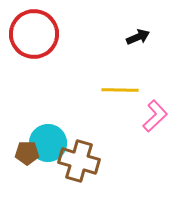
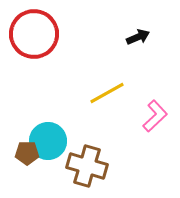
yellow line: moved 13 px left, 3 px down; rotated 30 degrees counterclockwise
cyan circle: moved 2 px up
brown cross: moved 8 px right, 5 px down
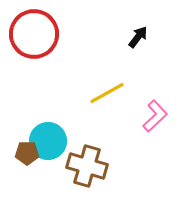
black arrow: rotated 30 degrees counterclockwise
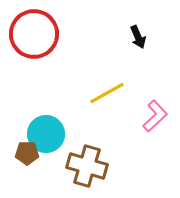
black arrow: rotated 120 degrees clockwise
cyan circle: moved 2 px left, 7 px up
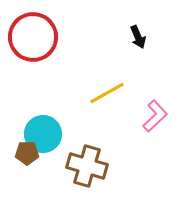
red circle: moved 1 px left, 3 px down
cyan circle: moved 3 px left
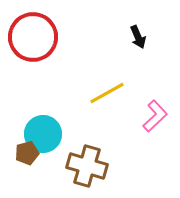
brown pentagon: rotated 15 degrees counterclockwise
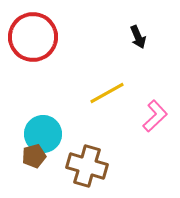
brown pentagon: moved 7 px right, 3 px down
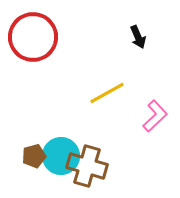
cyan circle: moved 18 px right, 22 px down
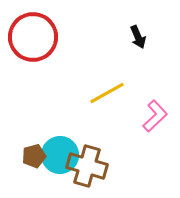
cyan circle: moved 1 px left, 1 px up
